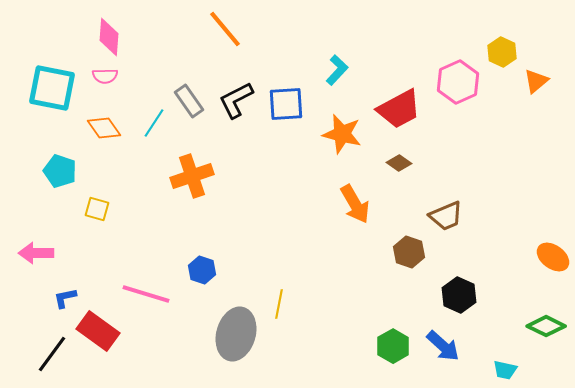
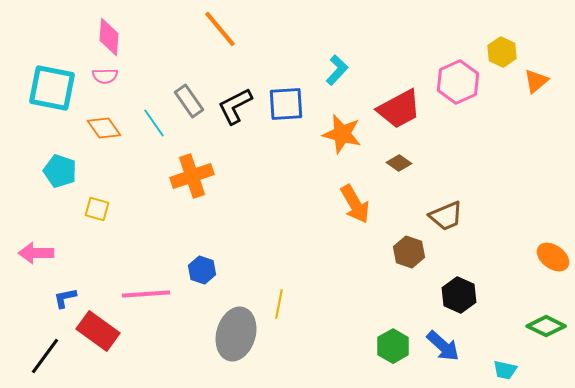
orange line: moved 5 px left
black L-shape: moved 1 px left, 6 px down
cyan line: rotated 68 degrees counterclockwise
pink line: rotated 21 degrees counterclockwise
black line: moved 7 px left, 2 px down
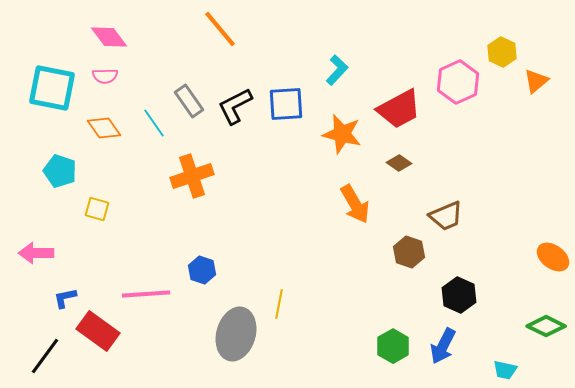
pink diamond: rotated 42 degrees counterclockwise
blue arrow: rotated 75 degrees clockwise
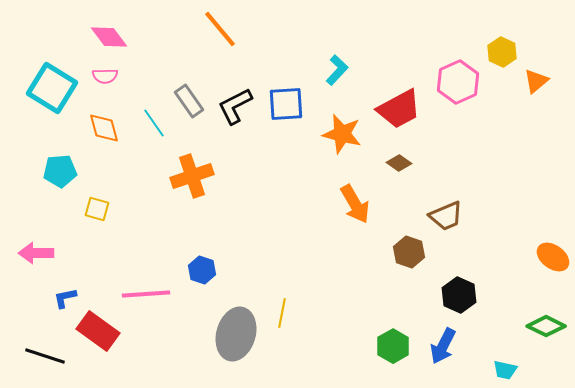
cyan square: rotated 21 degrees clockwise
orange diamond: rotated 20 degrees clockwise
cyan pentagon: rotated 24 degrees counterclockwise
yellow line: moved 3 px right, 9 px down
black line: rotated 72 degrees clockwise
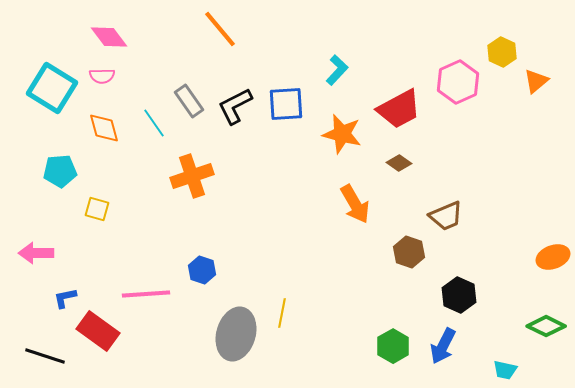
pink semicircle: moved 3 px left
orange ellipse: rotated 56 degrees counterclockwise
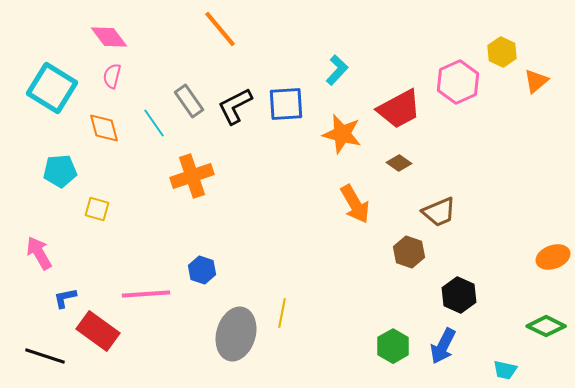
pink semicircle: moved 10 px right; rotated 105 degrees clockwise
brown trapezoid: moved 7 px left, 4 px up
pink arrow: moved 3 px right; rotated 60 degrees clockwise
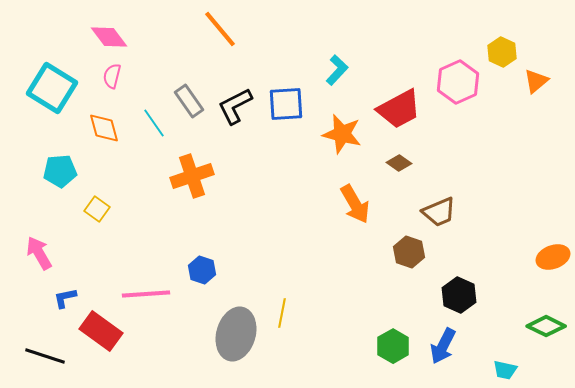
yellow square: rotated 20 degrees clockwise
red rectangle: moved 3 px right
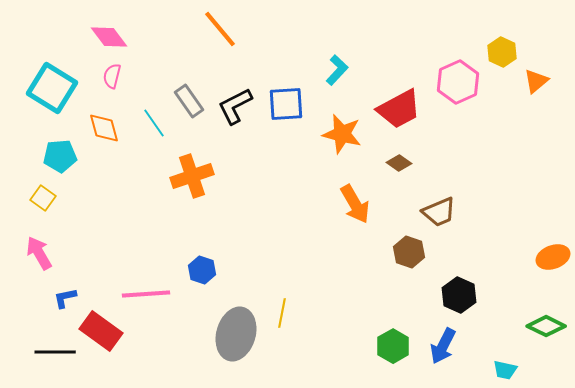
cyan pentagon: moved 15 px up
yellow square: moved 54 px left, 11 px up
black line: moved 10 px right, 4 px up; rotated 18 degrees counterclockwise
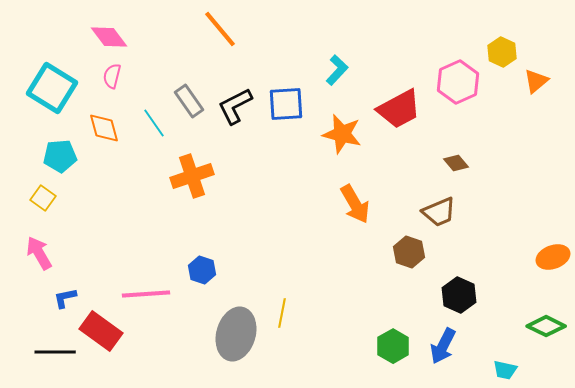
brown diamond: moved 57 px right; rotated 15 degrees clockwise
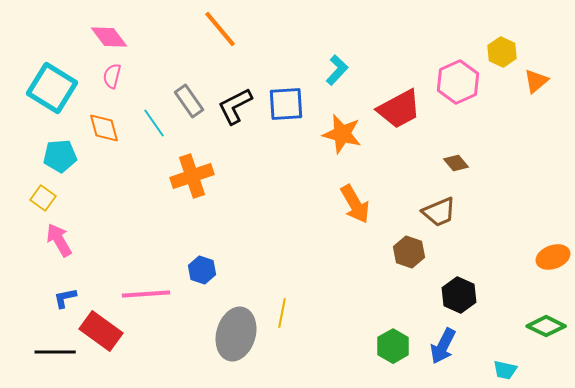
pink arrow: moved 20 px right, 13 px up
